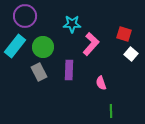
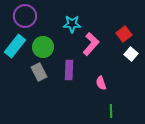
red square: rotated 35 degrees clockwise
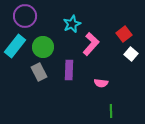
cyan star: rotated 24 degrees counterclockwise
pink semicircle: rotated 64 degrees counterclockwise
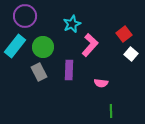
pink L-shape: moved 1 px left, 1 px down
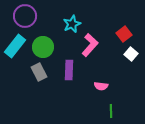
pink semicircle: moved 3 px down
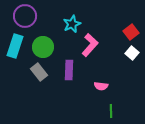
red square: moved 7 px right, 2 px up
cyan rectangle: rotated 20 degrees counterclockwise
white square: moved 1 px right, 1 px up
gray rectangle: rotated 12 degrees counterclockwise
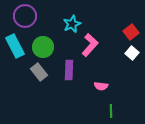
cyan rectangle: rotated 45 degrees counterclockwise
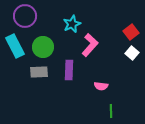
gray rectangle: rotated 54 degrees counterclockwise
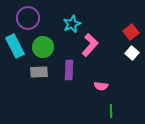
purple circle: moved 3 px right, 2 px down
